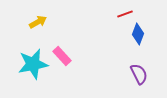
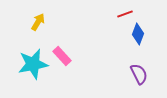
yellow arrow: rotated 30 degrees counterclockwise
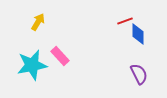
red line: moved 7 px down
blue diamond: rotated 20 degrees counterclockwise
pink rectangle: moved 2 px left
cyan star: moved 1 px left, 1 px down
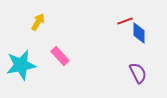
blue diamond: moved 1 px right, 1 px up
cyan star: moved 11 px left
purple semicircle: moved 1 px left, 1 px up
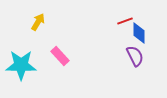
cyan star: rotated 12 degrees clockwise
purple semicircle: moved 3 px left, 17 px up
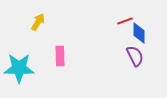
pink rectangle: rotated 42 degrees clockwise
cyan star: moved 2 px left, 3 px down
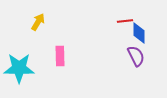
red line: rotated 14 degrees clockwise
purple semicircle: moved 1 px right
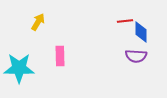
blue diamond: moved 2 px right, 1 px up
purple semicircle: rotated 120 degrees clockwise
